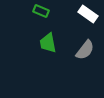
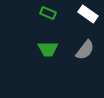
green rectangle: moved 7 px right, 2 px down
green trapezoid: moved 6 px down; rotated 80 degrees counterclockwise
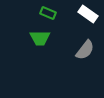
green trapezoid: moved 8 px left, 11 px up
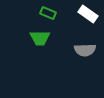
gray semicircle: rotated 50 degrees clockwise
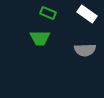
white rectangle: moved 1 px left
